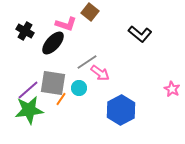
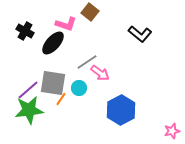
pink star: moved 42 px down; rotated 28 degrees clockwise
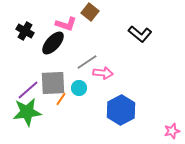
pink arrow: moved 3 px right; rotated 30 degrees counterclockwise
gray square: rotated 12 degrees counterclockwise
green star: moved 2 px left, 2 px down
